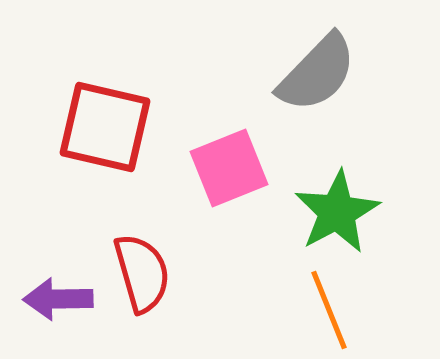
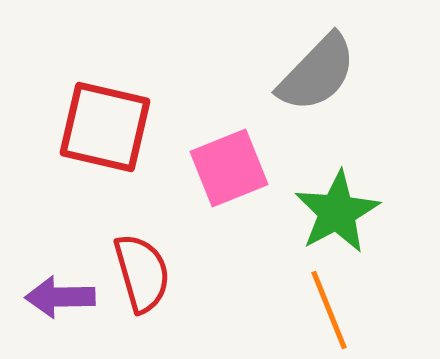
purple arrow: moved 2 px right, 2 px up
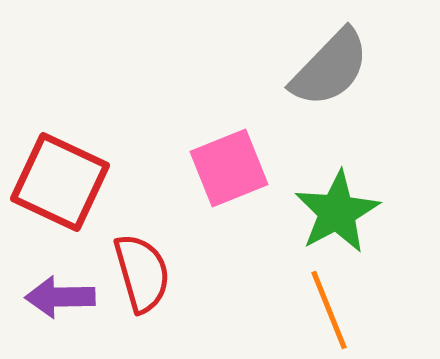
gray semicircle: moved 13 px right, 5 px up
red square: moved 45 px left, 55 px down; rotated 12 degrees clockwise
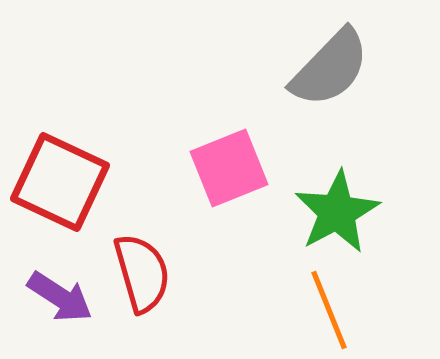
purple arrow: rotated 146 degrees counterclockwise
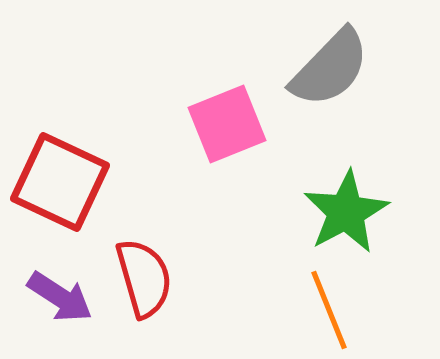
pink square: moved 2 px left, 44 px up
green star: moved 9 px right
red semicircle: moved 2 px right, 5 px down
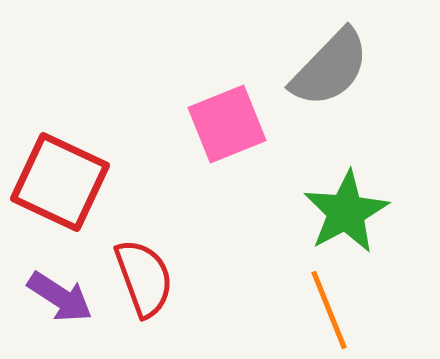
red semicircle: rotated 4 degrees counterclockwise
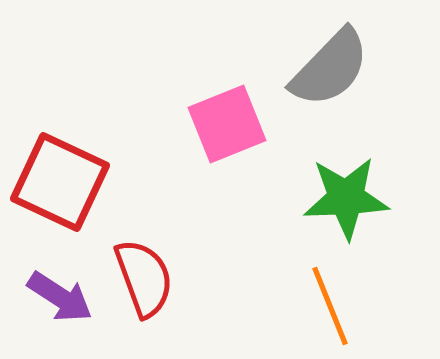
green star: moved 14 px up; rotated 26 degrees clockwise
orange line: moved 1 px right, 4 px up
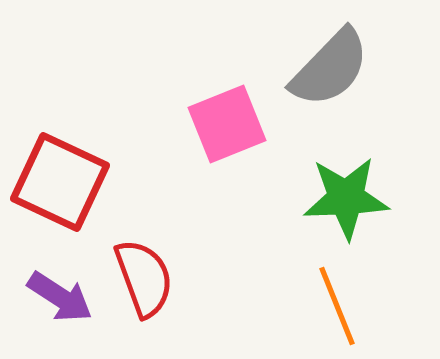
orange line: moved 7 px right
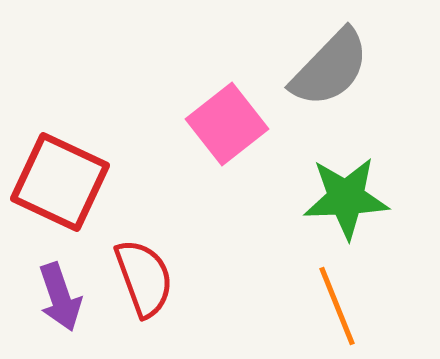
pink square: rotated 16 degrees counterclockwise
purple arrow: rotated 38 degrees clockwise
